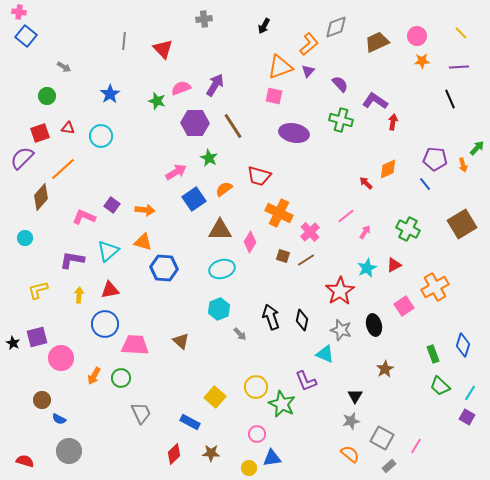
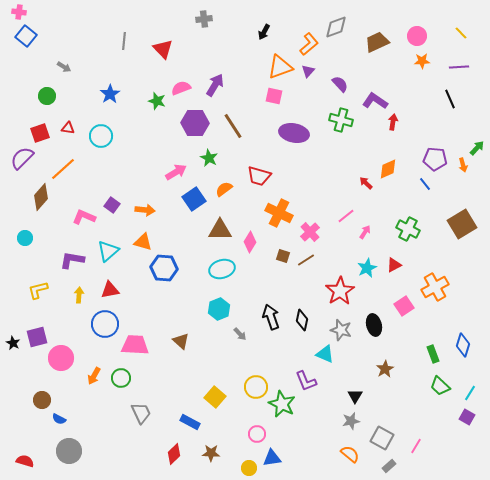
black arrow at (264, 26): moved 6 px down
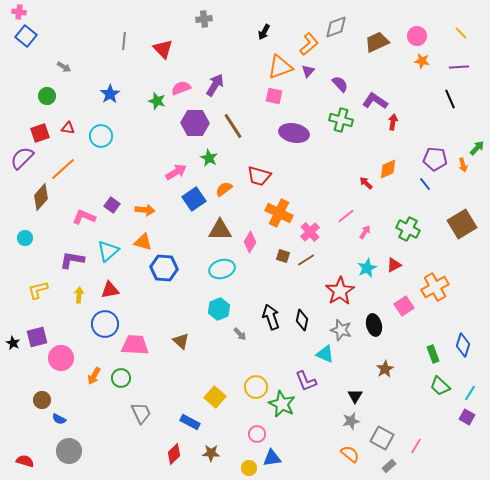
orange star at (422, 61): rotated 14 degrees clockwise
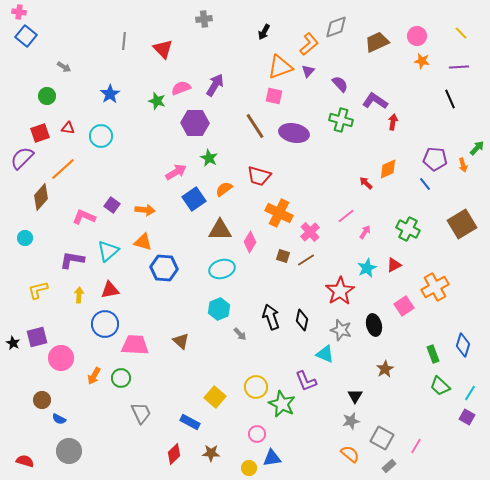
brown line at (233, 126): moved 22 px right
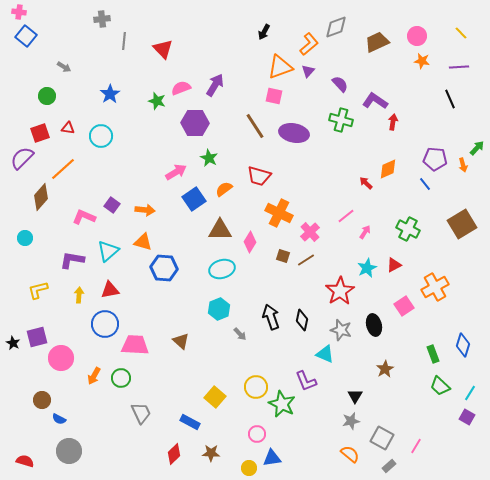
gray cross at (204, 19): moved 102 px left
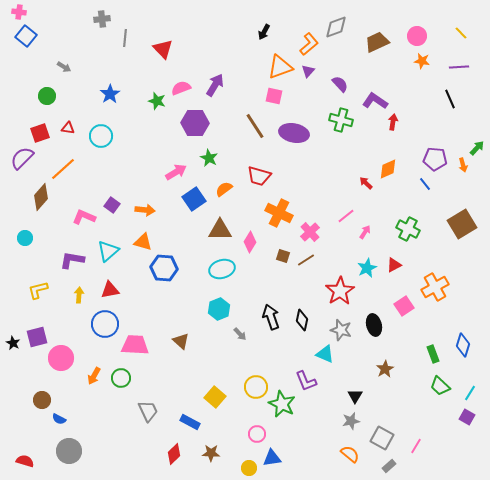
gray line at (124, 41): moved 1 px right, 3 px up
gray trapezoid at (141, 413): moved 7 px right, 2 px up
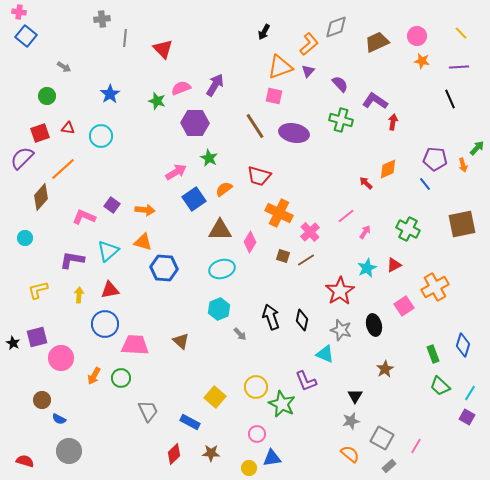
brown square at (462, 224): rotated 20 degrees clockwise
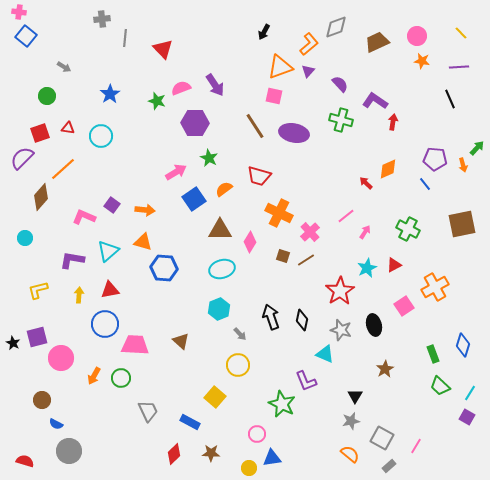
purple arrow at (215, 85): rotated 115 degrees clockwise
yellow circle at (256, 387): moved 18 px left, 22 px up
blue semicircle at (59, 419): moved 3 px left, 5 px down
